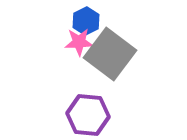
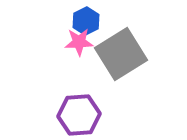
gray square: moved 11 px right; rotated 21 degrees clockwise
purple hexagon: moved 9 px left; rotated 9 degrees counterclockwise
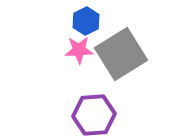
pink star: moved 8 px down
purple hexagon: moved 15 px right
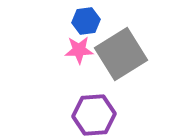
blue hexagon: rotated 20 degrees clockwise
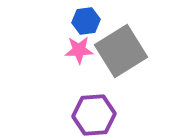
gray square: moved 3 px up
